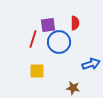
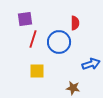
purple square: moved 23 px left, 6 px up
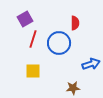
purple square: rotated 21 degrees counterclockwise
blue circle: moved 1 px down
yellow square: moved 4 px left
brown star: rotated 16 degrees counterclockwise
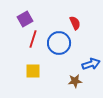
red semicircle: rotated 24 degrees counterclockwise
brown star: moved 2 px right, 7 px up
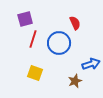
purple square: rotated 14 degrees clockwise
yellow square: moved 2 px right, 2 px down; rotated 21 degrees clockwise
brown star: rotated 16 degrees counterclockwise
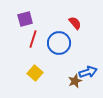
red semicircle: rotated 16 degrees counterclockwise
blue arrow: moved 3 px left, 8 px down
yellow square: rotated 21 degrees clockwise
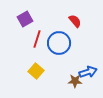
purple square: rotated 14 degrees counterclockwise
red semicircle: moved 2 px up
red line: moved 4 px right
yellow square: moved 1 px right, 2 px up
brown star: rotated 24 degrees clockwise
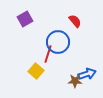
red line: moved 11 px right, 15 px down
blue circle: moved 1 px left, 1 px up
blue arrow: moved 1 px left, 2 px down
